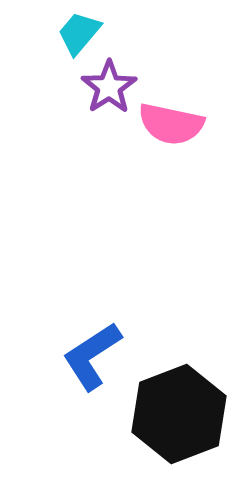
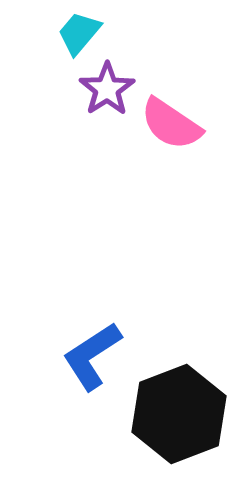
purple star: moved 2 px left, 2 px down
pink semicircle: rotated 22 degrees clockwise
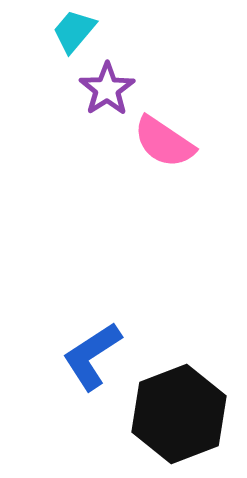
cyan trapezoid: moved 5 px left, 2 px up
pink semicircle: moved 7 px left, 18 px down
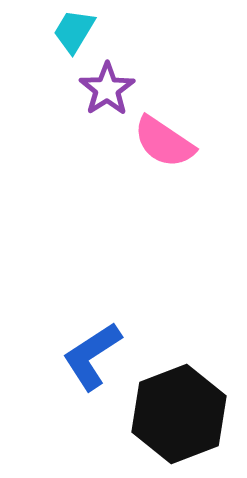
cyan trapezoid: rotated 9 degrees counterclockwise
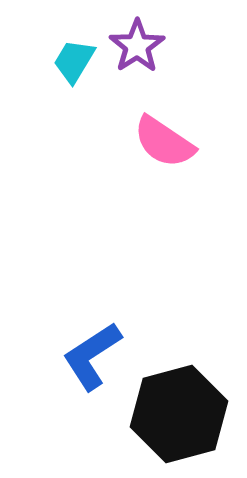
cyan trapezoid: moved 30 px down
purple star: moved 30 px right, 43 px up
black hexagon: rotated 6 degrees clockwise
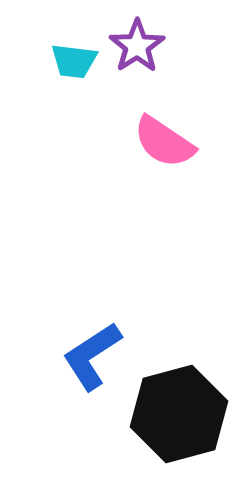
cyan trapezoid: rotated 114 degrees counterclockwise
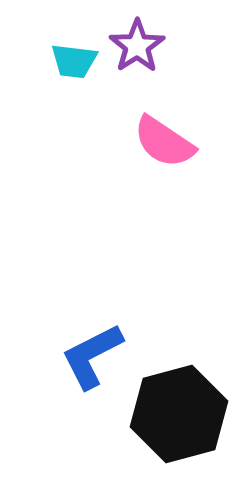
blue L-shape: rotated 6 degrees clockwise
